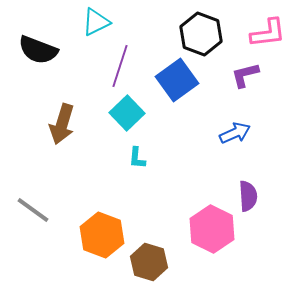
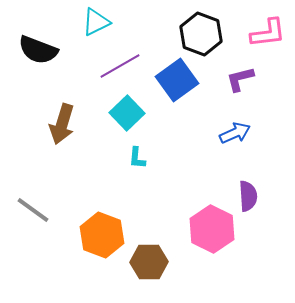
purple line: rotated 42 degrees clockwise
purple L-shape: moved 5 px left, 4 px down
brown hexagon: rotated 18 degrees counterclockwise
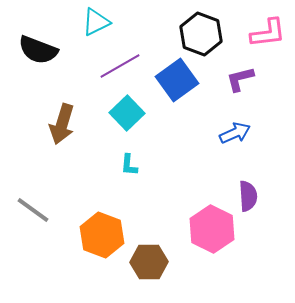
cyan L-shape: moved 8 px left, 7 px down
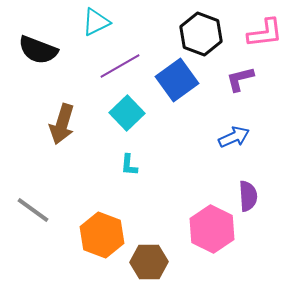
pink L-shape: moved 3 px left
blue arrow: moved 1 px left, 4 px down
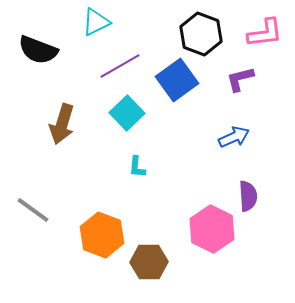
cyan L-shape: moved 8 px right, 2 px down
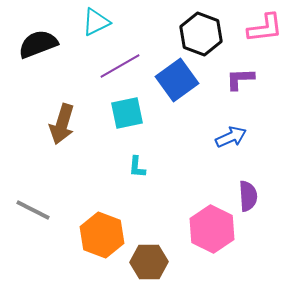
pink L-shape: moved 5 px up
black semicircle: moved 6 px up; rotated 138 degrees clockwise
purple L-shape: rotated 12 degrees clockwise
cyan square: rotated 32 degrees clockwise
blue arrow: moved 3 px left
gray line: rotated 9 degrees counterclockwise
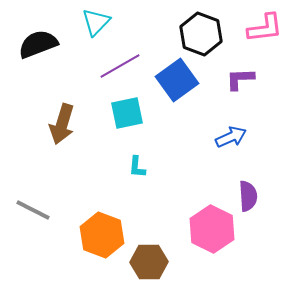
cyan triangle: rotated 20 degrees counterclockwise
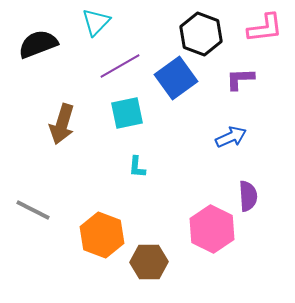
blue square: moved 1 px left, 2 px up
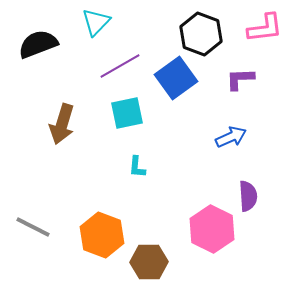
gray line: moved 17 px down
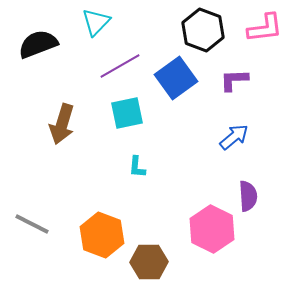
black hexagon: moved 2 px right, 4 px up
purple L-shape: moved 6 px left, 1 px down
blue arrow: moved 3 px right; rotated 16 degrees counterclockwise
gray line: moved 1 px left, 3 px up
